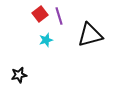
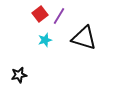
purple line: rotated 48 degrees clockwise
black triangle: moved 6 px left, 3 px down; rotated 32 degrees clockwise
cyan star: moved 1 px left
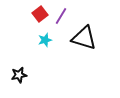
purple line: moved 2 px right
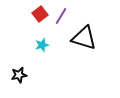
cyan star: moved 3 px left, 5 px down
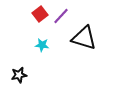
purple line: rotated 12 degrees clockwise
cyan star: rotated 24 degrees clockwise
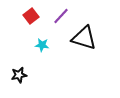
red square: moved 9 px left, 2 px down
